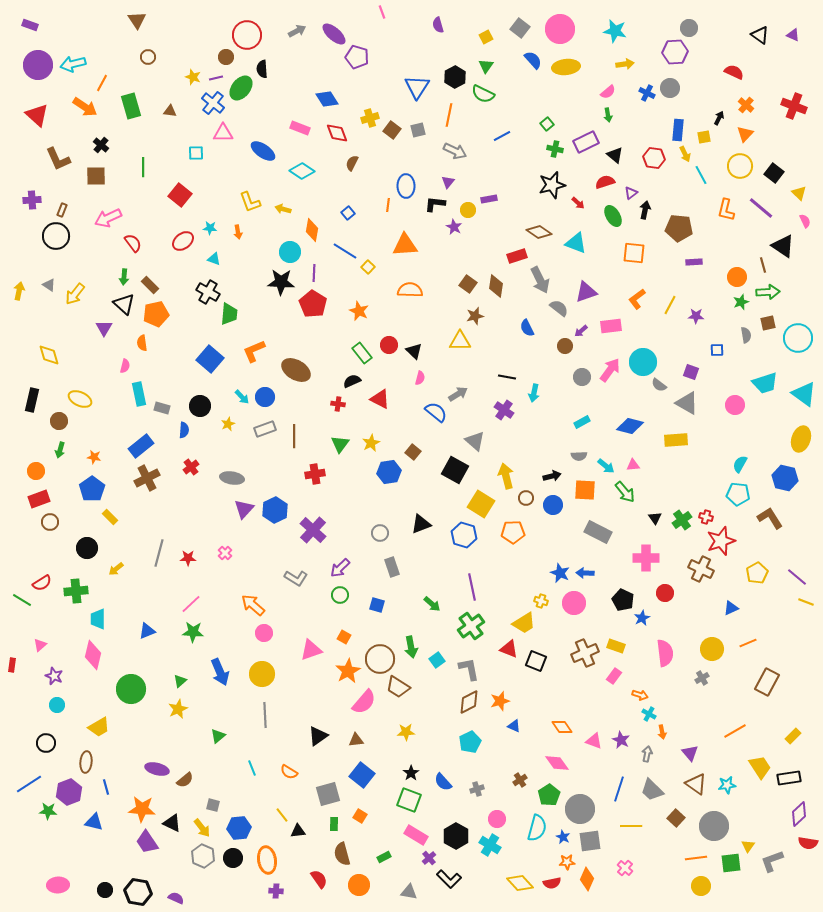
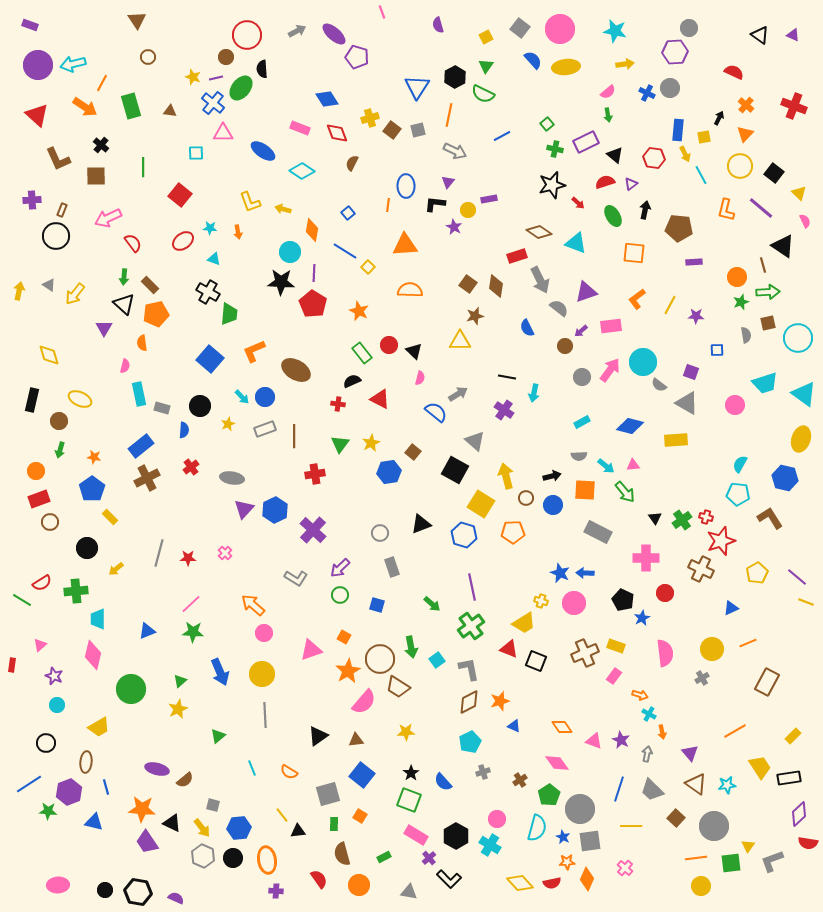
purple triangle at (631, 193): moved 9 px up
gray cross at (477, 789): moved 6 px right, 17 px up
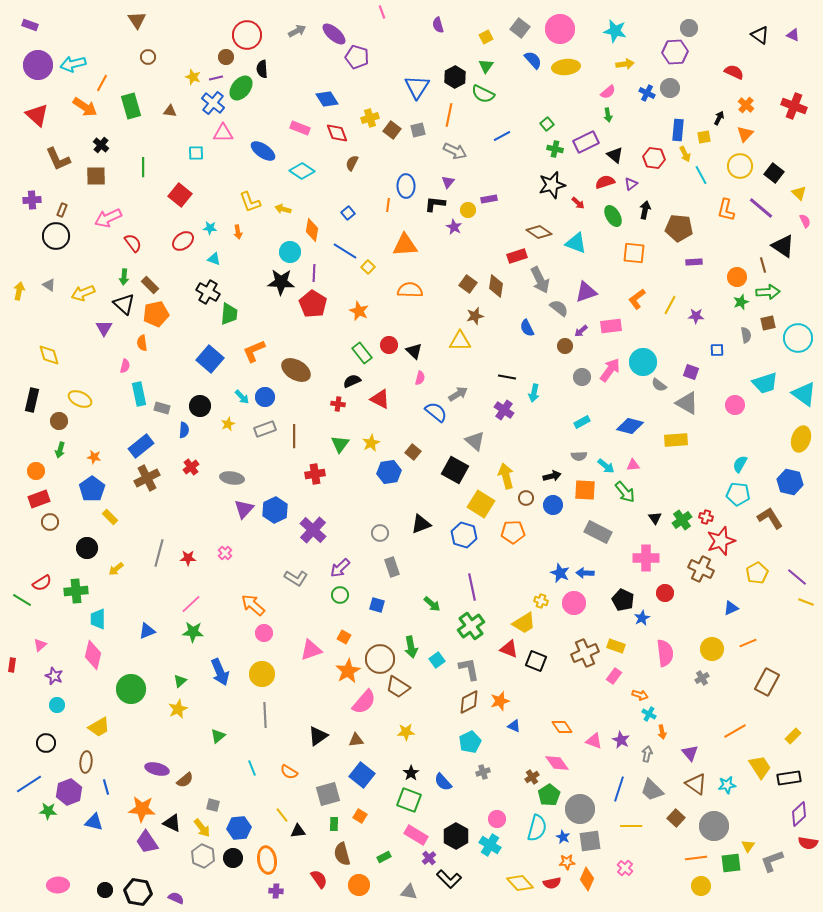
yellow arrow at (75, 294): moved 8 px right, 1 px up; rotated 30 degrees clockwise
blue hexagon at (785, 478): moved 5 px right, 4 px down
brown cross at (520, 780): moved 12 px right, 3 px up
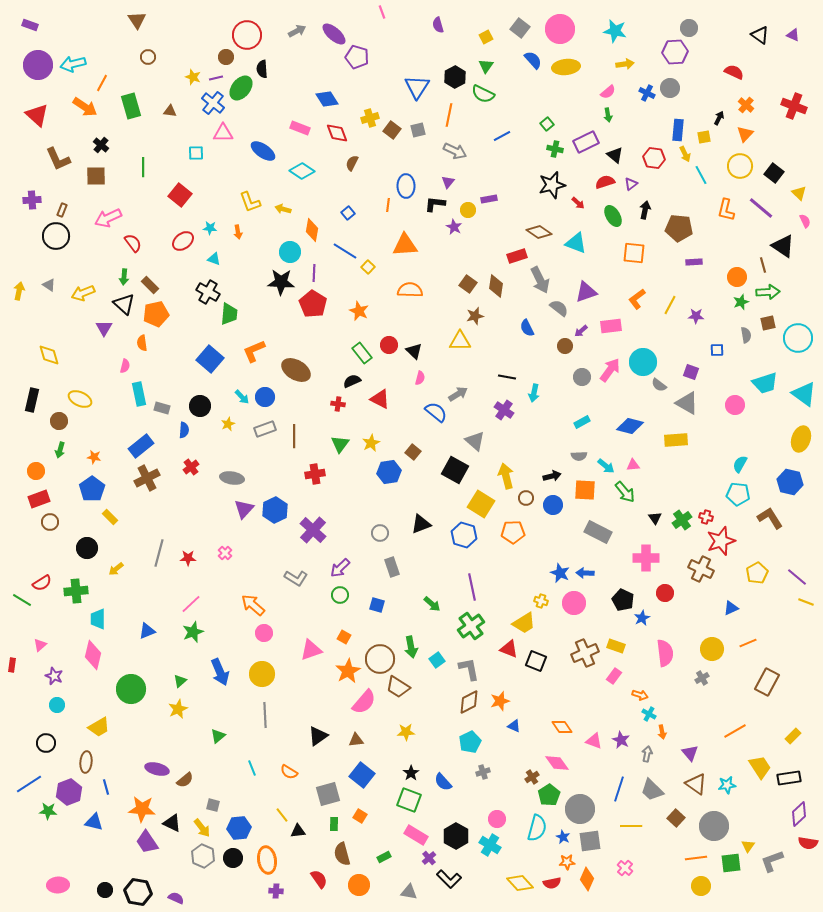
green star at (193, 632): rotated 25 degrees counterclockwise
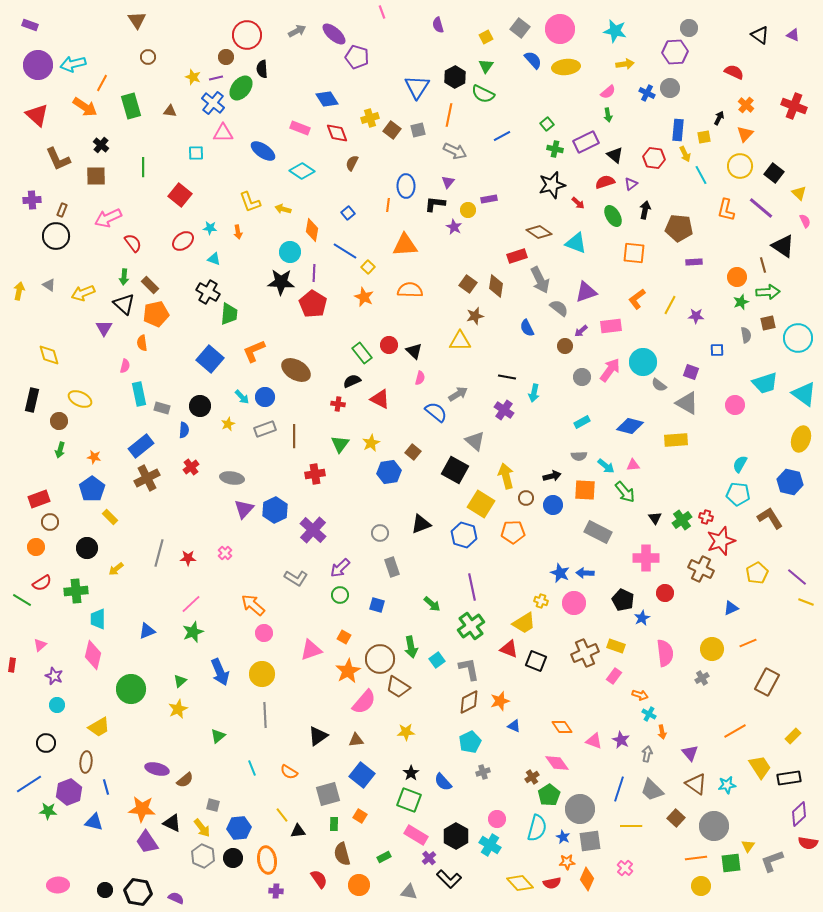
orange star at (359, 311): moved 5 px right, 14 px up
orange circle at (36, 471): moved 76 px down
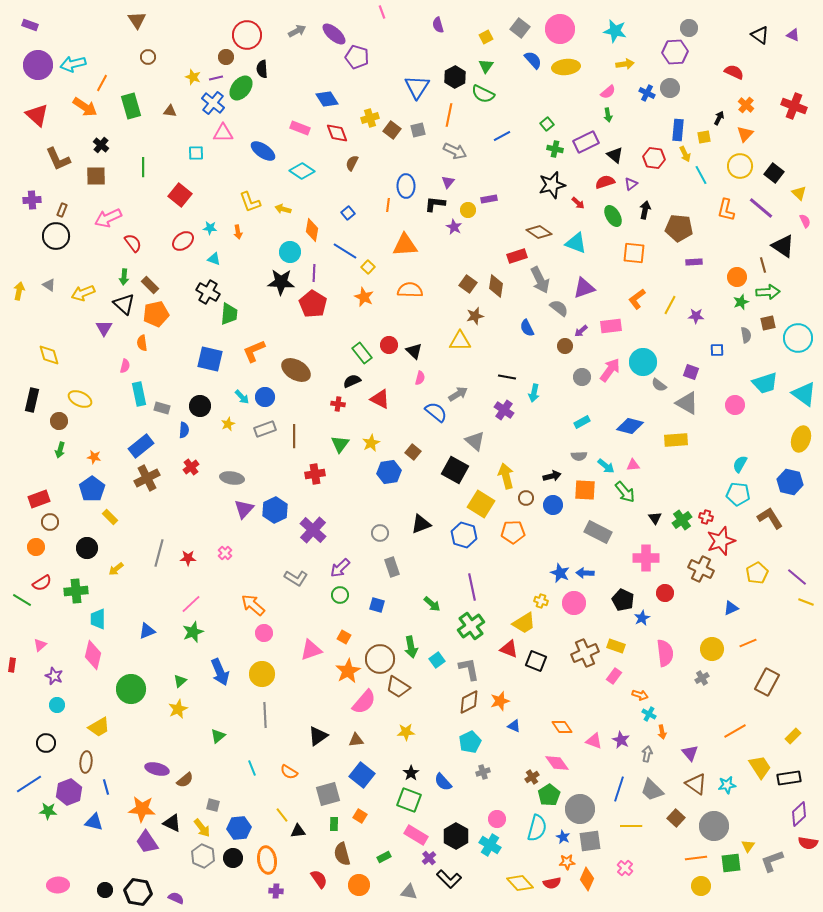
purple triangle at (586, 292): moved 2 px left, 4 px up
blue square at (210, 359): rotated 28 degrees counterclockwise
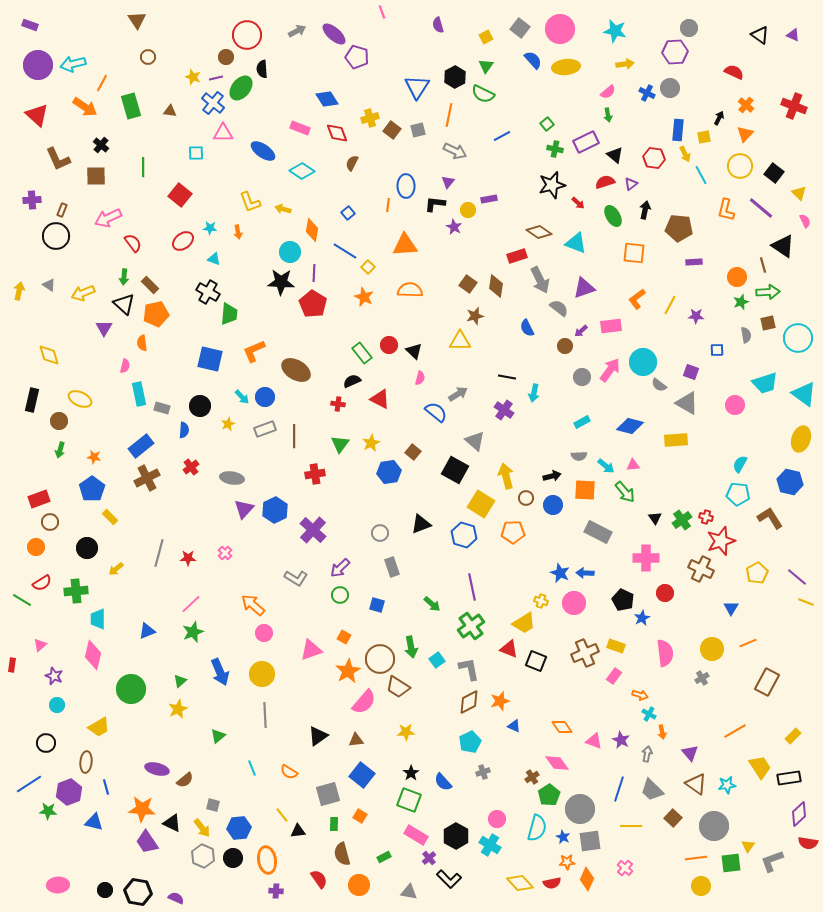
blue triangle at (731, 608): rotated 35 degrees counterclockwise
brown square at (676, 818): moved 3 px left
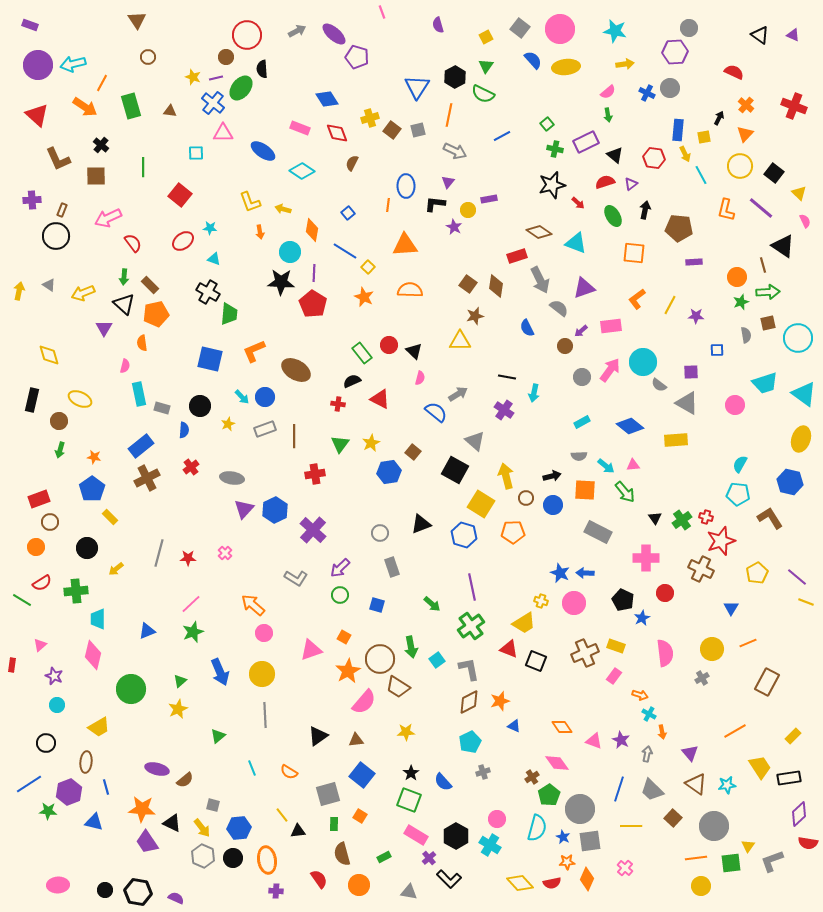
orange arrow at (238, 232): moved 22 px right
purple square at (691, 372): rotated 21 degrees counterclockwise
blue diamond at (630, 426): rotated 24 degrees clockwise
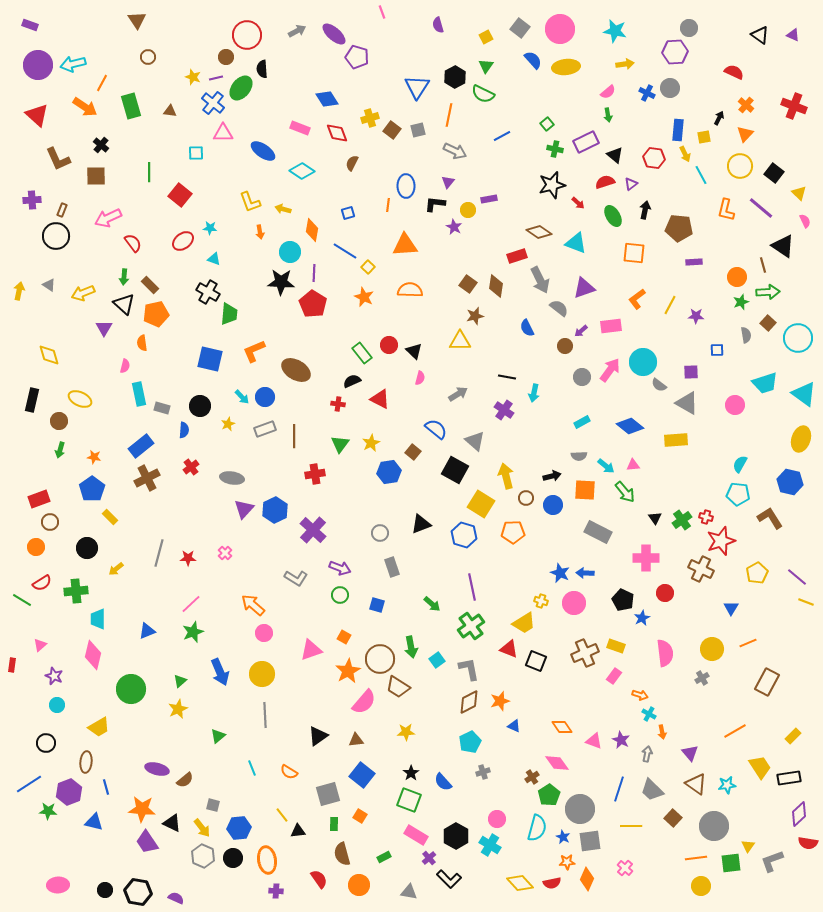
green line at (143, 167): moved 6 px right, 5 px down
blue square at (348, 213): rotated 24 degrees clockwise
brown square at (768, 323): rotated 35 degrees counterclockwise
blue semicircle at (436, 412): moved 17 px down
purple arrow at (340, 568): rotated 115 degrees counterclockwise
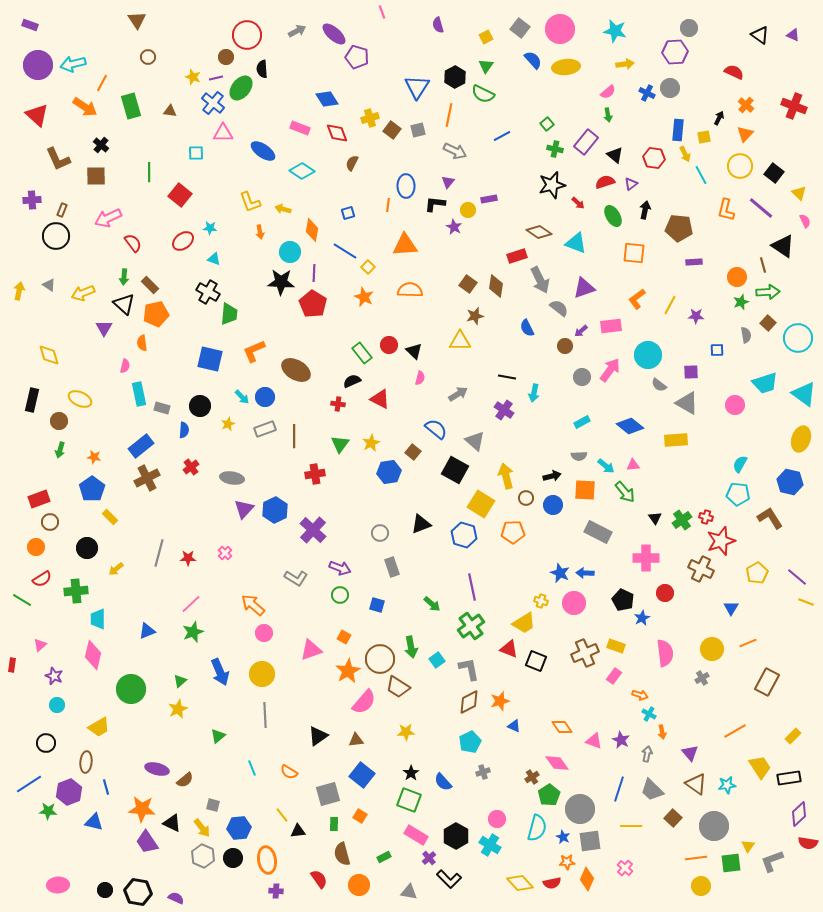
purple rectangle at (586, 142): rotated 25 degrees counterclockwise
cyan circle at (643, 362): moved 5 px right, 7 px up
red semicircle at (42, 583): moved 4 px up
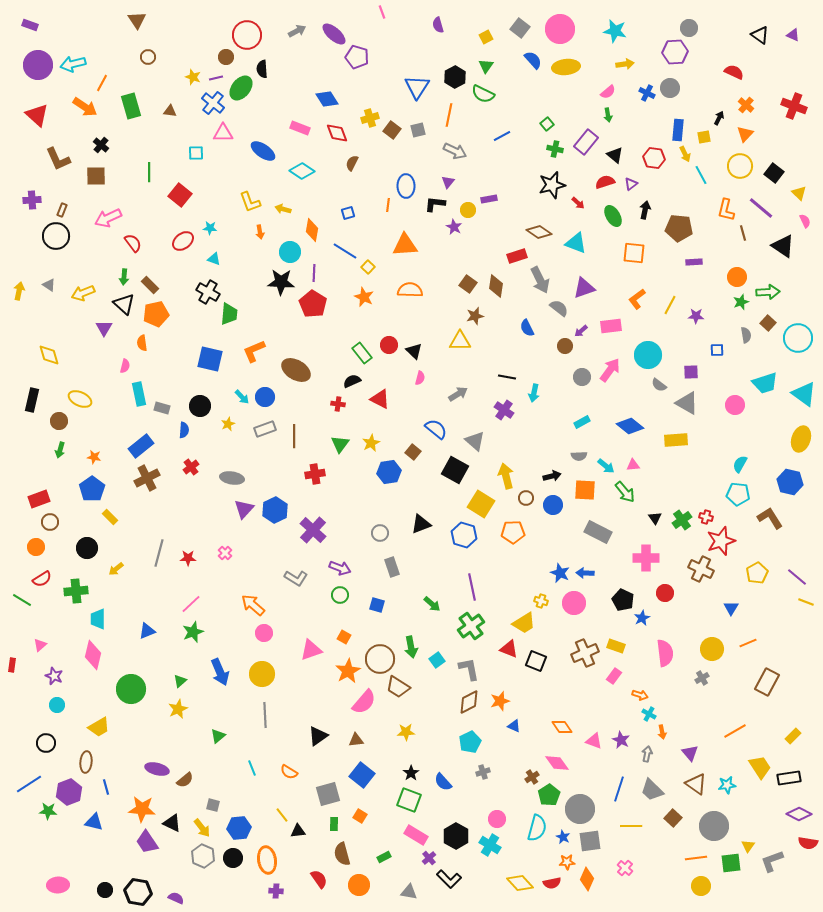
brown line at (763, 265): moved 20 px left, 32 px up
purple diamond at (799, 814): rotated 70 degrees clockwise
